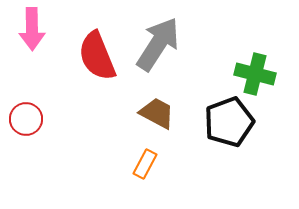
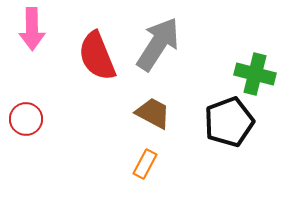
brown trapezoid: moved 4 px left
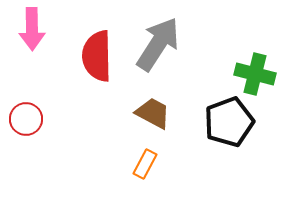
red semicircle: rotated 21 degrees clockwise
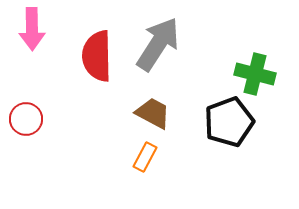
orange rectangle: moved 7 px up
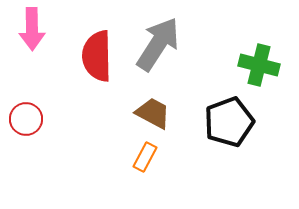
green cross: moved 4 px right, 9 px up
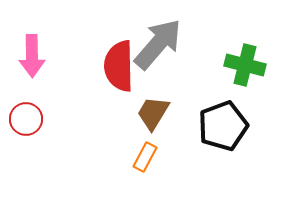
pink arrow: moved 27 px down
gray arrow: rotated 8 degrees clockwise
red semicircle: moved 22 px right, 10 px down
green cross: moved 14 px left
brown trapezoid: rotated 87 degrees counterclockwise
black pentagon: moved 6 px left, 4 px down
